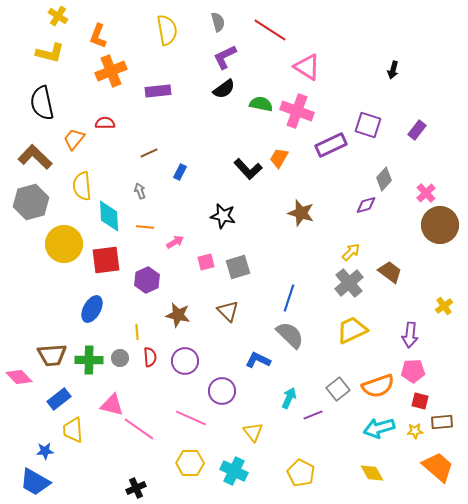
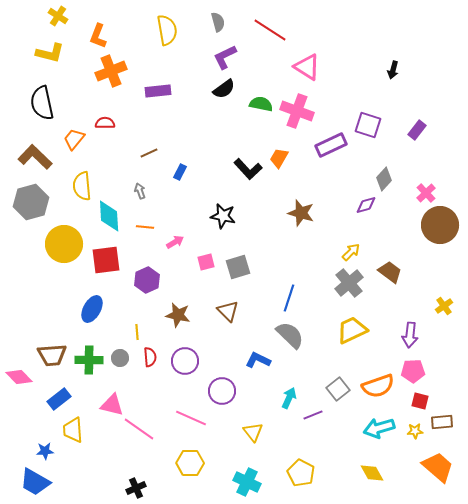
cyan cross at (234, 471): moved 13 px right, 11 px down
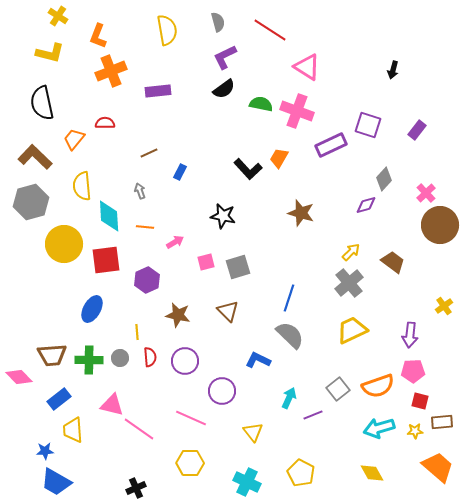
brown trapezoid at (390, 272): moved 3 px right, 10 px up
blue trapezoid at (35, 482): moved 21 px right
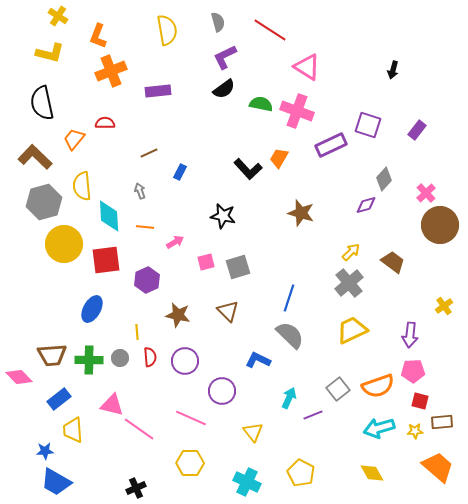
gray hexagon at (31, 202): moved 13 px right
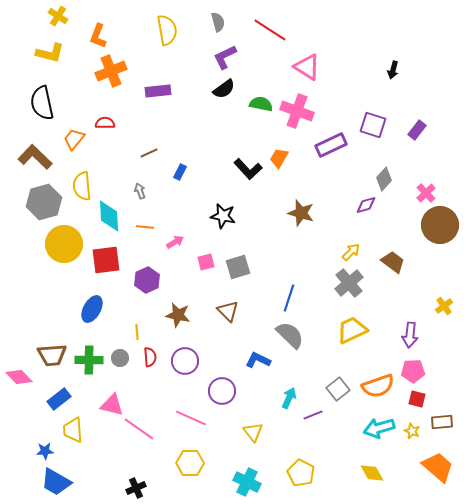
purple square at (368, 125): moved 5 px right
red square at (420, 401): moved 3 px left, 2 px up
yellow star at (415, 431): moved 3 px left; rotated 28 degrees clockwise
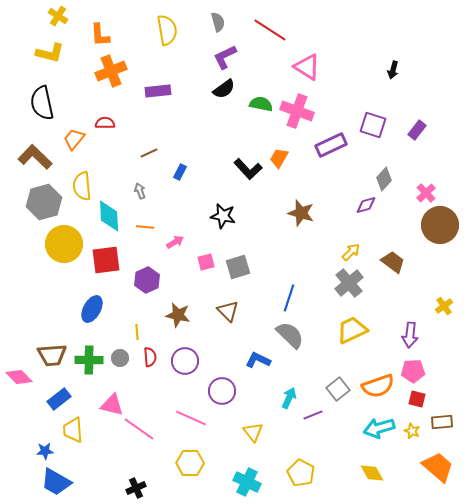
orange L-shape at (98, 36): moved 2 px right, 1 px up; rotated 25 degrees counterclockwise
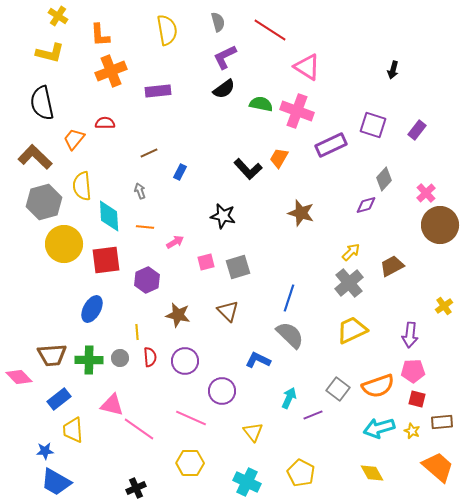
brown trapezoid at (393, 262): moved 1 px left, 4 px down; rotated 65 degrees counterclockwise
gray square at (338, 389): rotated 15 degrees counterclockwise
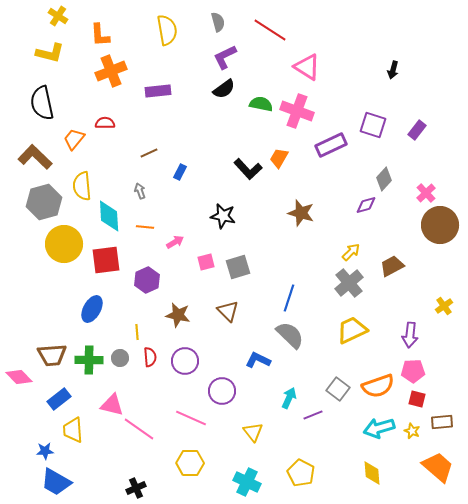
yellow diamond at (372, 473): rotated 25 degrees clockwise
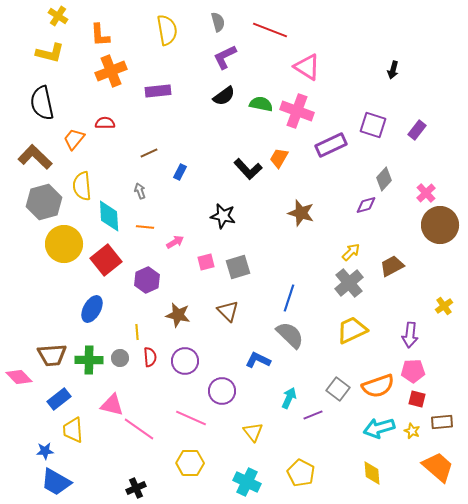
red line at (270, 30): rotated 12 degrees counterclockwise
black semicircle at (224, 89): moved 7 px down
red square at (106, 260): rotated 32 degrees counterclockwise
